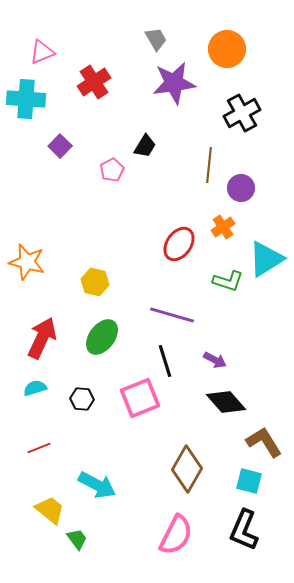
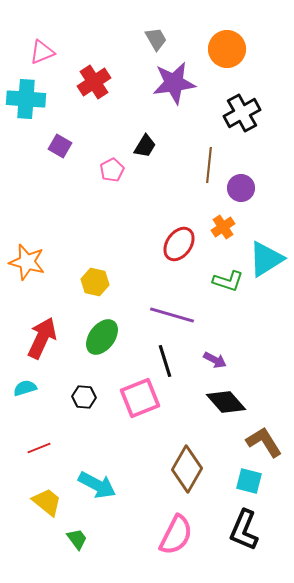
purple square: rotated 15 degrees counterclockwise
cyan semicircle: moved 10 px left
black hexagon: moved 2 px right, 2 px up
yellow trapezoid: moved 3 px left, 8 px up
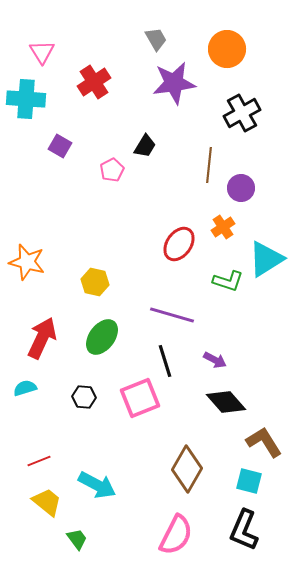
pink triangle: rotated 40 degrees counterclockwise
red line: moved 13 px down
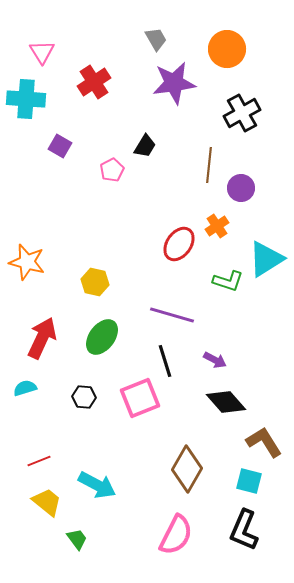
orange cross: moved 6 px left, 1 px up
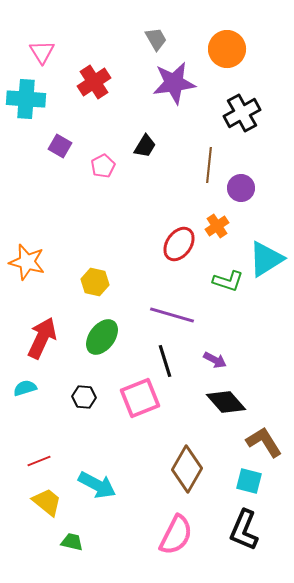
pink pentagon: moved 9 px left, 4 px up
green trapezoid: moved 5 px left, 3 px down; rotated 40 degrees counterclockwise
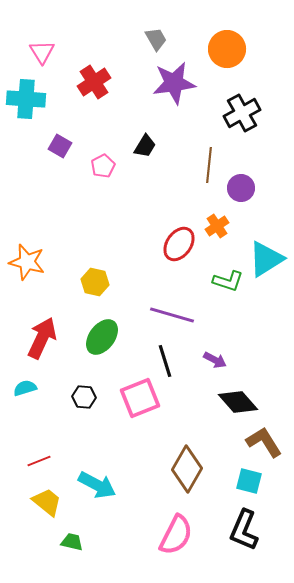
black diamond: moved 12 px right
